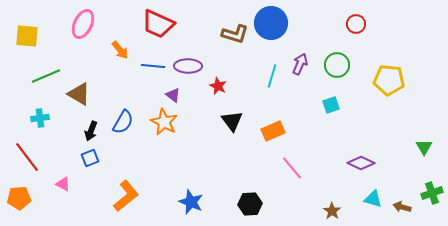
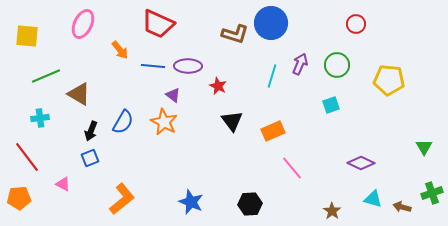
orange L-shape: moved 4 px left, 3 px down
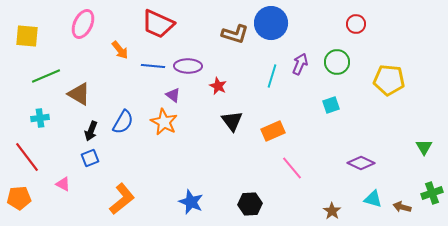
green circle: moved 3 px up
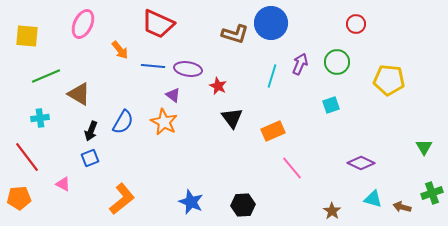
purple ellipse: moved 3 px down; rotated 8 degrees clockwise
black triangle: moved 3 px up
black hexagon: moved 7 px left, 1 px down
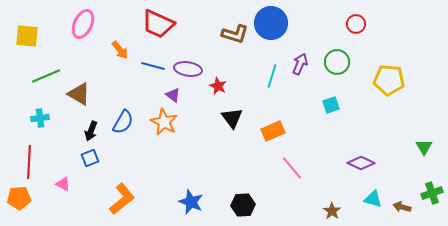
blue line: rotated 10 degrees clockwise
red line: moved 2 px right, 5 px down; rotated 40 degrees clockwise
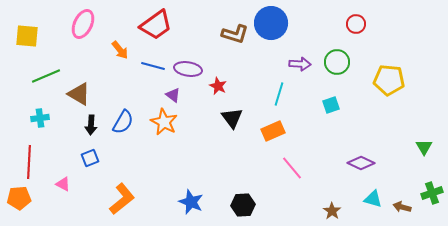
red trapezoid: moved 2 px left, 1 px down; rotated 60 degrees counterclockwise
purple arrow: rotated 70 degrees clockwise
cyan line: moved 7 px right, 18 px down
black arrow: moved 6 px up; rotated 18 degrees counterclockwise
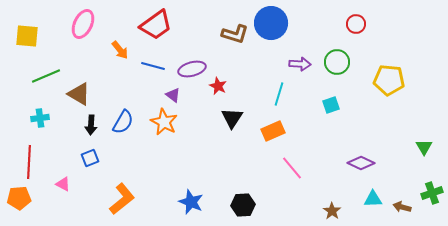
purple ellipse: moved 4 px right; rotated 24 degrees counterclockwise
black triangle: rotated 10 degrees clockwise
cyan triangle: rotated 18 degrees counterclockwise
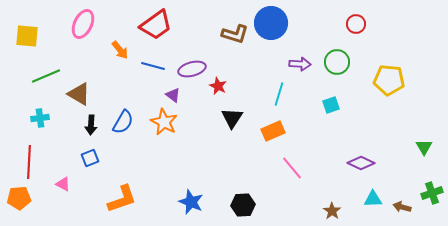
orange L-shape: rotated 20 degrees clockwise
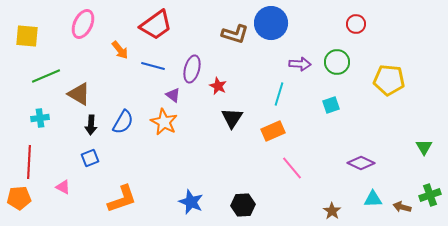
purple ellipse: rotated 60 degrees counterclockwise
pink triangle: moved 3 px down
green cross: moved 2 px left, 2 px down
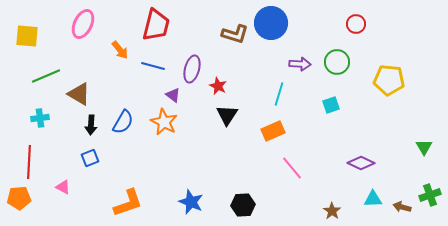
red trapezoid: rotated 40 degrees counterclockwise
black triangle: moved 5 px left, 3 px up
orange L-shape: moved 6 px right, 4 px down
